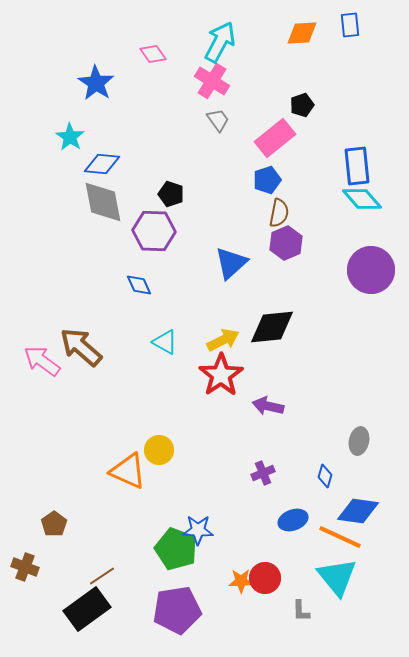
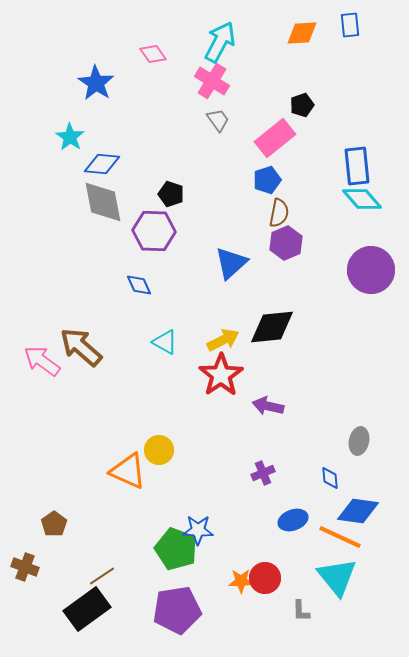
blue diamond at (325, 476): moved 5 px right, 2 px down; rotated 20 degrees counterclockwise
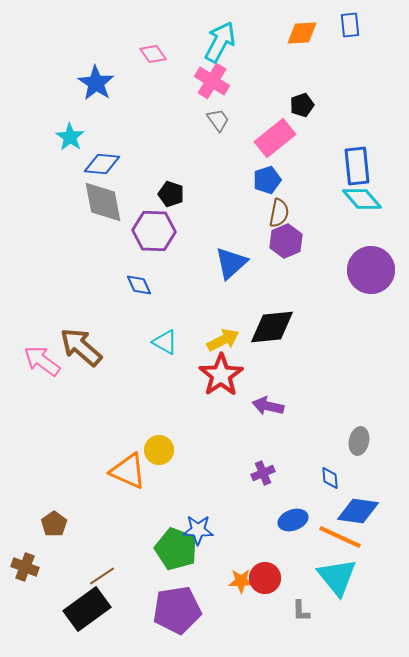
purple hexagon at (286, 243): moved 2 px up
